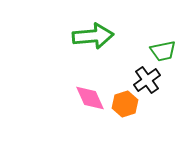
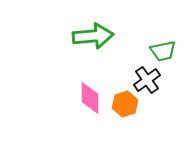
pink diamond: rotated 24 degrees clockwise
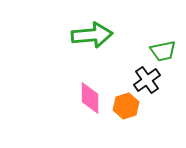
green arrow: moved 1 px left, 1 px up
orange hexagon: moved 1 px right, 2 px down
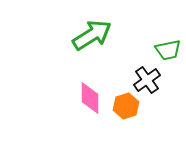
green arrow: rotated 27 degrees counterclockwise
green trapezoid: moved 5 px right, 1 px up
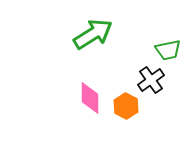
green arrow: moved 1 px right, 1 px up
black cross: moved 4 px right
orange hexagon: rotated 15 degrees counterclockwise
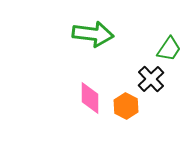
green arrow: rotated 39 degrees clockwise
green trapezoid: moved 1 px right, 1 px up; rotated 44 degrees counterclockwise
black cross: moved 1 px up; rotated 8 degrees counterclockwise
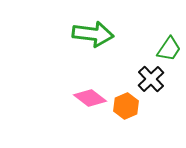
pink diamond: rotated 52 degrees counterclockwise
orange hexagon: rotated 10 degrees clockwise
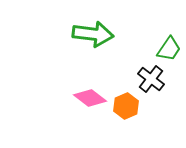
black cross: rotated 8 degrees counterclockwise
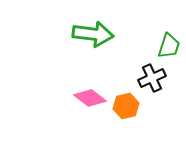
green trapezoid: moved 3 px up; rotated 16 degrees counterclockwise
black cross: moved 1 px right, 1 px up; rotated 28 degrees clockwise
orange hexagon: rotated 10 degrees clockwise
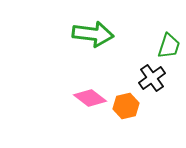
black cross: rotated 12 degrees counterclockwise
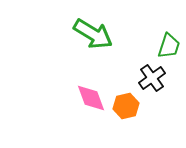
green arrow: rotated 24 degrees clockwise
pink diamond: moved 1 px right; rotated 32 degrees clockwise
